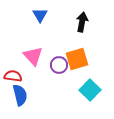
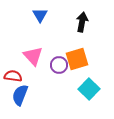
cyan square: moved 1 px left, 1 px up
blue semicircle: rotated 145 degrees counterclockwise
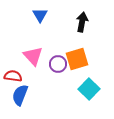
purple circle: moved 1 px left, 1 px up
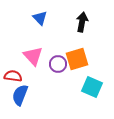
blue triangle: moved 3 px down; rotated 14 degrees counterclockwise
cyan square: moved 3 px right, 2 px up; rotated 20 degrees counterclockwise
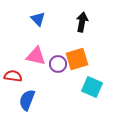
blue triangle: moved 2 px left, 1 px down
pink triangle: moved 3 px right; rotated 35 degrees counterclockwise
blue semicircle: moved 7 px right, 5 px down
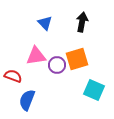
blue triangle: moved 7 px right, 4 px down
pink triangle: rotated 20 degrees counterclockwise
purple circle: moved 1 px left, 1 px down
red semicircle: rotated 12 degrees clockwise
cyan square: moved 2 px right, 3 px down
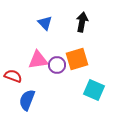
pink triangle: moved 2 px right, 4 px down
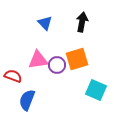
cyan square: moved 2 px right
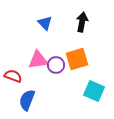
purple circle: moved 1 px left
cyan square: moved 2 px left, 1 px down
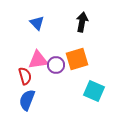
blue triangle: moved 8 px left
red semicircle: moved 12 px right; rotated 54 degrees clockwise
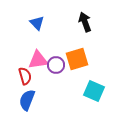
black arrow: moved 3 px right; rotated 30 degrees counterclockwise
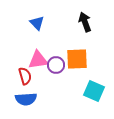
orange square: rotated 15 degrees clockwise
blue semicircle: moved 1 px left, 1 px up; rotated 115 degrees counterclockwise
